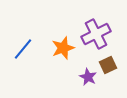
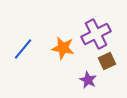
orange star: rotated 30 degrees clockwise
brown square: moved 1 px left, 4 px up
purple star: moved 3 px down
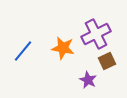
blue line: moved 2 px down
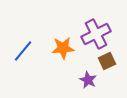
orange star: rotated 15 degrees counterclockwise
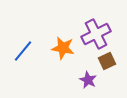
orange star: rotated 15 degrees clockwise
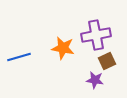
purple cross: moved 1 px down; rotated 16 degrees clockwise
blue line: moved 4 px left, 6 px down; rotated 35 degrees clockwise
purple star: moved 7 px right; rotated 18 degrees counterclockwise
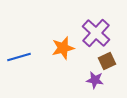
purple cross: moved 2 px up; rotated 36 degrees counterclockwise
orange star: rotated 25 degrees counterclockwise
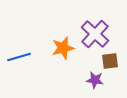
purple cross: moved 1 px left, 1 px down
brown square: moved 3 px right; rotated 18 degrees clockwise
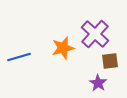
purple star: moved 3 px right, 3 px down; rotated 24 degrees clockwise
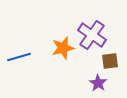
purple cross: moved 3 px left, 1 px down; rotated 8 degrees counterclockwise
